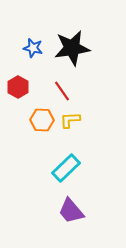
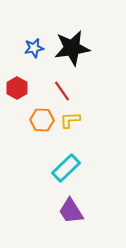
blue star: moved 1 px right; rotated 24 degrees counterclockwise
red hexagon: moved 1 px left, 1 px down
purple trapezoid: rotated 8 degrees clockwise
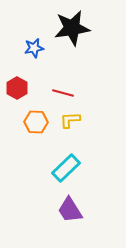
black star: moved 20 px up
red line: moved 1 px right, 2 px down; rotated 40 degrees counterclockwise
orange hexagon: moved 6 px left, 2 px down
purple trapezoid: moved 1 px left, 1 px up
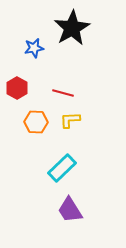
black star: rotated 21 degrees counterclockwise
cyan rectangle: moved 4 px left
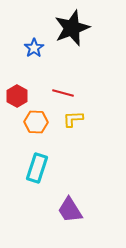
black star: rotated 9 degrees clockwise
blue star: rotated 24 degrees counterclockwise
red hexagon: moved 8 px down
yellow L-shape: moved 3 px right, 1 px up
cyan rectangle: moved 25 px left; rotated 28 degrees counterclockwise
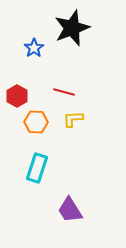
red line: moved 1 px right, 1 px up
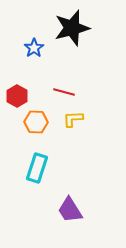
black star: rotated 6 degrees clockwise
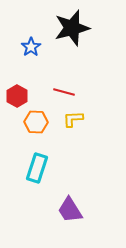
blue star: moved 3 px left, 1 px up
